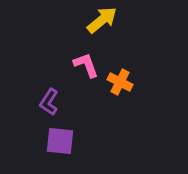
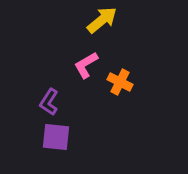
pink L-shape: rotated 100 degrees counterclockwise
purple square: moved 4 px left, 4 px up
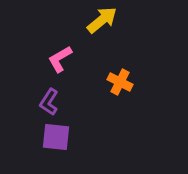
pink L-shape: moved 26 px left, 6 px up
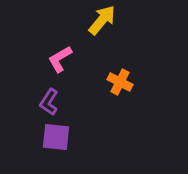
yellow arrow: rotated 12 degrees counterclockwise
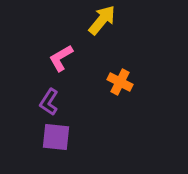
pink L-shape: moved 1 px right, 1 px up
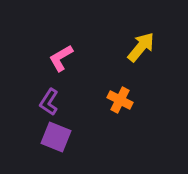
yellow arrow: moved 39 px right, 27 px down
orange cross: moved 18 px down
purple square: rotated 16 degrees clockwise
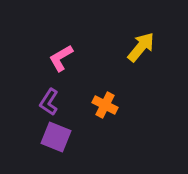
orange cross: moved 15 px left, 5 px down
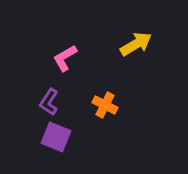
yellow arrow: moved 5 px left, 3 px up; rotated 20 degrees clockwise
pink L-shape: moved 4 px right
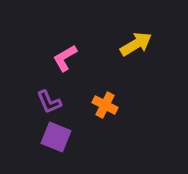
purple L-shape: rotated 56 degrees counterclockwise
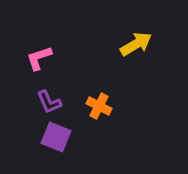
pink L-shape: moved 26 px left; rotated 12 degrees clockwise
orange cross: moved 6 px left, 1 px down
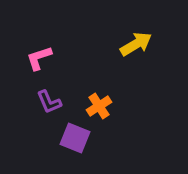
orange cross: rotated 30 degrees clockwise
purple square: moved 19 px right, 1 px down
